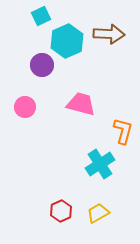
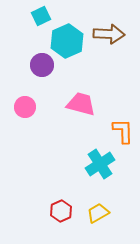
orange L-shape: rotated 16 degrees counterclockwise
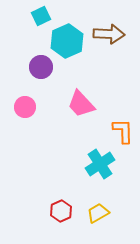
purple circle: moved 1 px left, 2 px down
pink trapezoid: rotated 148 degrees counterclockwise
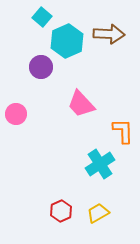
cyan square: moved 1 px right, 1 px down; rotated 24 degrees counterclockwise
pink circle: moved 9 px left, 7 px down
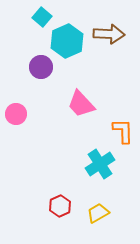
red hexagon: moved 1 px left, 5 px up
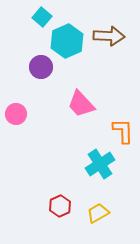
brown arrow: moved 2 px down
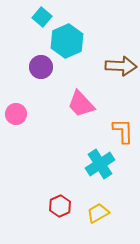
brown arrow: moved 12 px right, 30 px down
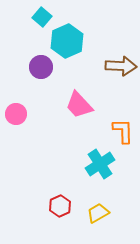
pink trapezoid: moved 2 px left, 1 px down
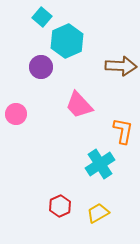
orange L-shape: rotated 12 degrees clockwise
